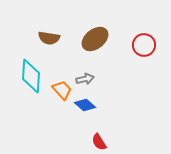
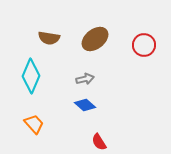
cyan diamond: rotated 20 degrees clockwise
orange trapezoid: moved 28 px left, 34 px down
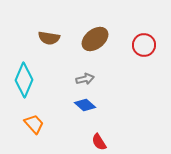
cyan diamond: moved 7 px left, 4 px down
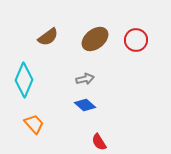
brown semicircle: moved 1 px left, 1 px up; rotated 45 degrees counterclockwise
red circle: moved 8 px left, 5 px up
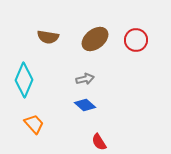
brown semicircle: rotated 45 degrees clockwise
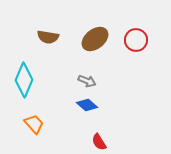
gray arrow: moved 2 px right, 2 px down; rotated 36 degrees clockwise
blue diamond: moved 2 px right
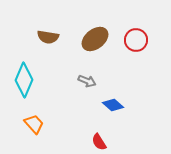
blue diamond: moved 26 px right
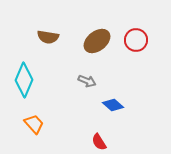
brown ellipse: moved 2 px right, 2 px down
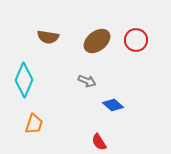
orange trapezoid: rotated 60 degrees clockwise
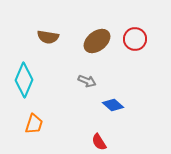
red circle: moved 1 px left, 1 px up
